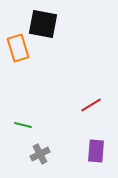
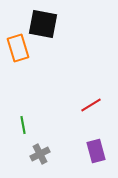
green line: rotated 66 degrees clockwise
purple rectangle: rotated 20 degrees counterclockwise
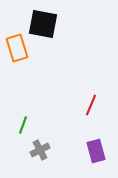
orange rectangle: moved 1 px left
red line: rotated 35 degrees counterclockwise
green line: rotated 30 degrees clockwise
gray cross: moved 4 px up
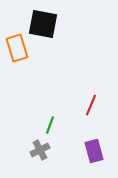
green line: moved 27 px right
purple rectangle: moved 2 px left
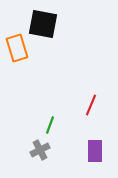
purple rectangle: moved 1 px right; rotated 15 degrees clockwise
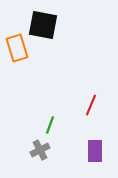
black square: moved 1 px down
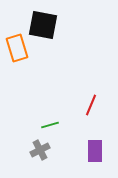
green line: rotated 54 degrees clockwise
